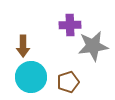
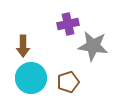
purple cross: moved 2 px left, 1 px up; rotated 10 degrees counterclockwise
gray star: rotated 16 degrees clockwise
cyan circle: moved 1 px down
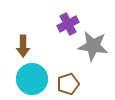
purple cross: rotated 15 degrees counterclockwise
cyan circle: moved 1 px right, 1 px down
brown pentagon: moved 2 px down
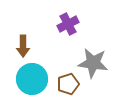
gray star: moved 17 px down
